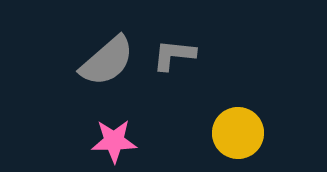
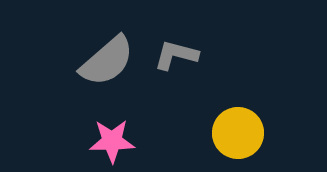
gray L-shape: moved 2 px right; rotated 9 degrees clockwise
pink star: moved 2 px left
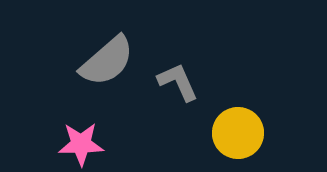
gray L-shape: moved 2 px right, 27 px down; rotated 51 degrees clockwise
pink star: moved 31 px left, 3 px down
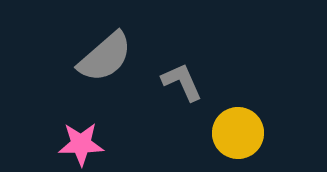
gray semicircle: moved 2 px left, 4 px up
gray L-shape: moved 4 px right
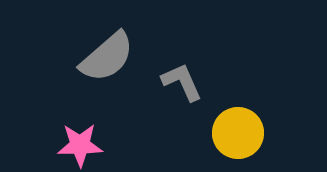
gray semicircle: moved 2 px right
pink star: moved 1 px left, 1 px down
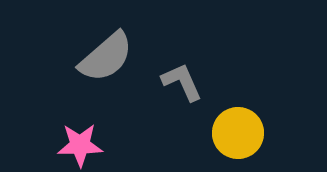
gray semicircle: moved 1 px left
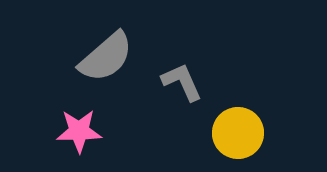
pink star: moved 1 px left, 14 px up
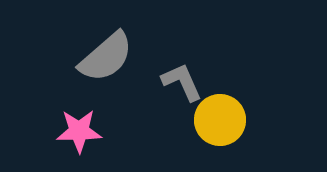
yellow circle: moved 18 px left, 13 px up
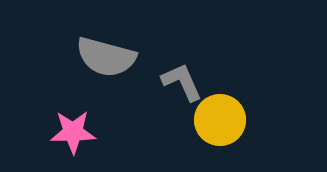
gray semicircle: rotated 56 degrees clockwise
pink star: moved 6 px left, 1 px down
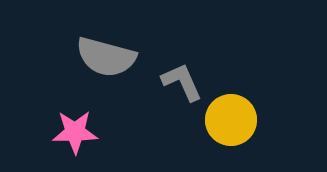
yellow circle: moved 11 px right
pink star: moved 2 px right
